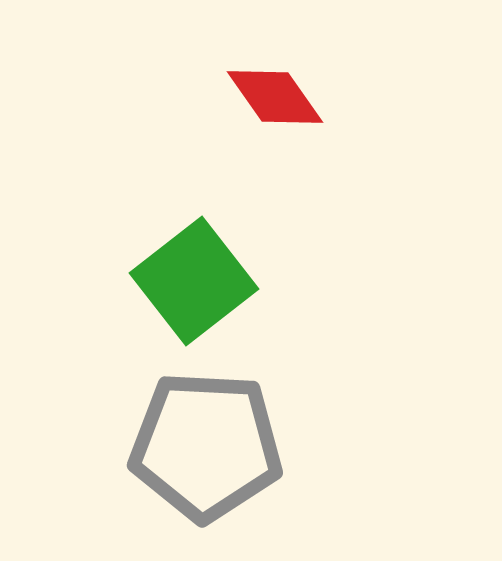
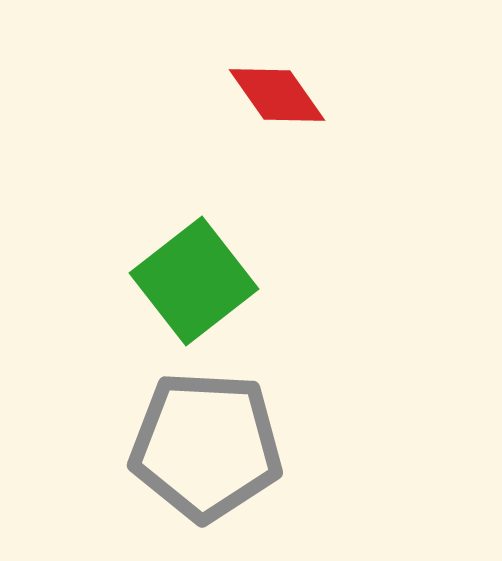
red diamond: moved 2 px right, 2 px up
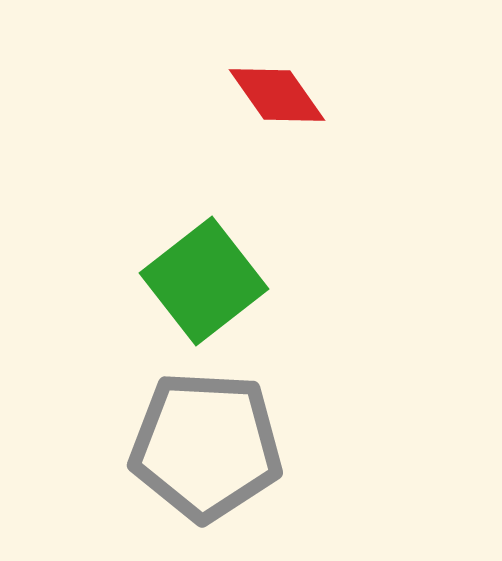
green square: moved 10 px right
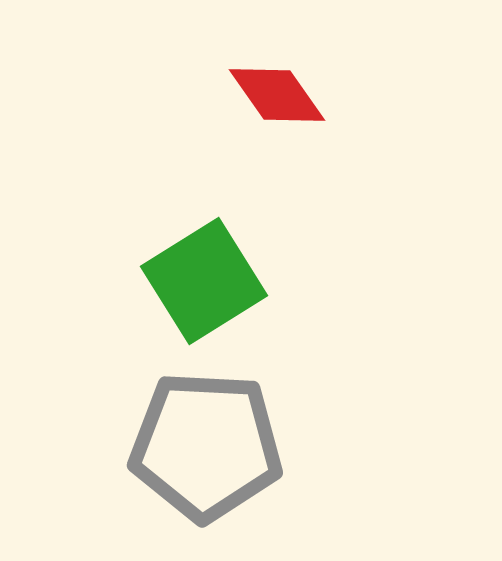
green square: rotated 6 degrees clockwise
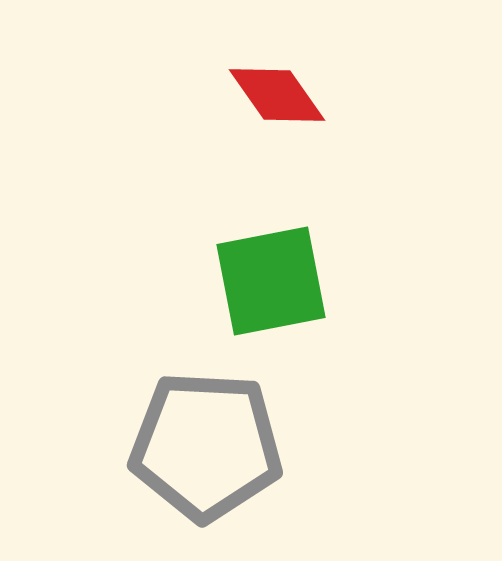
green square: moved 67 px right; rotated 21 degrees clockwise
